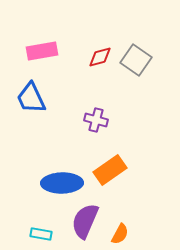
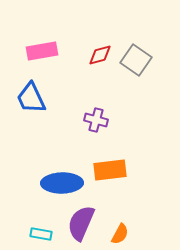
red diamond: moved 2 px up
orange rectangle: rotated 28 degrees clockwise
purple semicircle: moved 4 px left, 2 px down
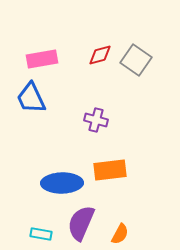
pink rectangle: moved 8 px down
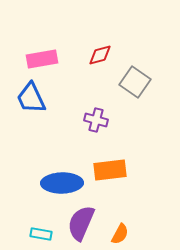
gray square: moved 1 px left, 22 px down
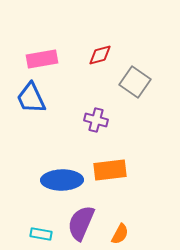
blue ellipse: moved 3 px up
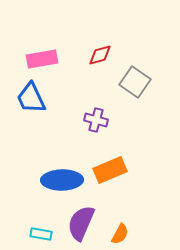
orange rectangle: rotated 16 degrees counterclockwise
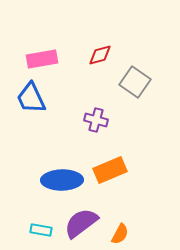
purple semicircle: rotated 30 degrees clockwise
cyan rectangle: moved 4 px up
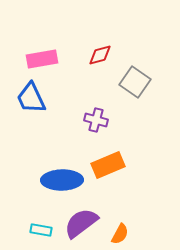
orange rectangle: moved 2 px left, 5 px up
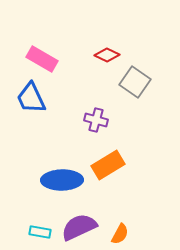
red diamond: moved 7 px right; rotated 40 degrees clockwise
pink rectangle: rotated 40 degrees clockwise
orange rectangle: rotated 8 degrees counterclockwise
purple semicircle: moved 2 px left, 4 px down; rotated 12 degrees clockwise
cyan rectangle: moved 1 px left, 2 px down
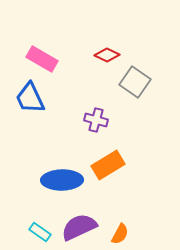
blue trapezoid: moved 1 px left
cyan rectangle: rotated 25 degrees clockwise
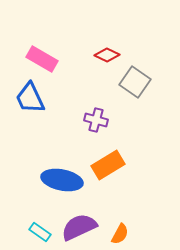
blue ellipse: rotated 12 degrees clockwise
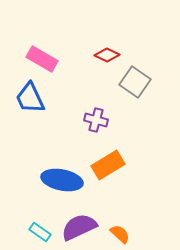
orange semicircle: rotated 75 degrees counterclockwise
